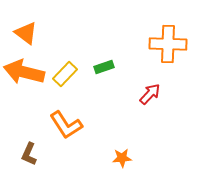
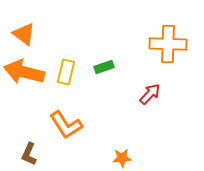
orange triangle: moved 2 px left, 1 px down
yellow rectangle: moved 1 px right, 2 px up; rotated 30 degrees counterclockwise
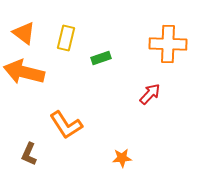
orange triangle: moved 1 px up
green rectangle: moved 3 px left, 9 px up
yellow rectangle: moved 34 px up
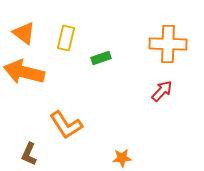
red arrow: moved 12 px right, 3 px up
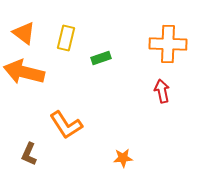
red arrow: rotated 55 degrees counterclockwise
orange star: moved 1 px right
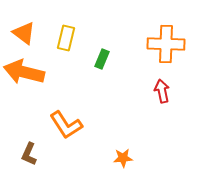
orange cross: moved 2 px left
green rectangle: moved 1 px right, 1 px down; rotated 48 degrees counterclockwise
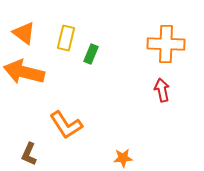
green rectangle: moved 11 px left, 5 px up
red arrow: moved 1 px up
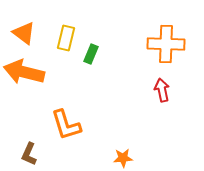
orange L-shape: rotated 16 degrees clockwise
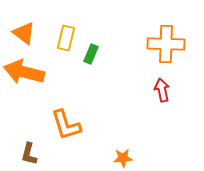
brown L-shape: rotated 10 degrees counterclockwise
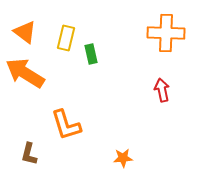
orange triangle: moved 1 px right, 1 px up
orange cross: moved 11 px up
green rectangle: rotated 36 degrees counterclockwise
orange arrow: moved 1 px right, 1 px down; rotated 18 degrees clockwise
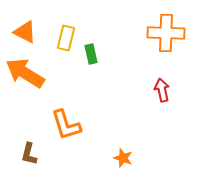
orange triangle: rotated 10 degrees counterclockwise
orange star: rotated 24 degrees clockwise
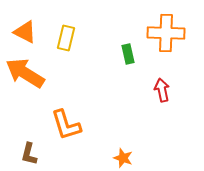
green rectangle: moved 37 px right
